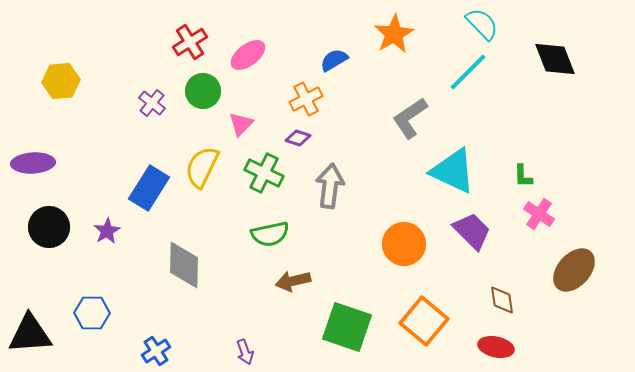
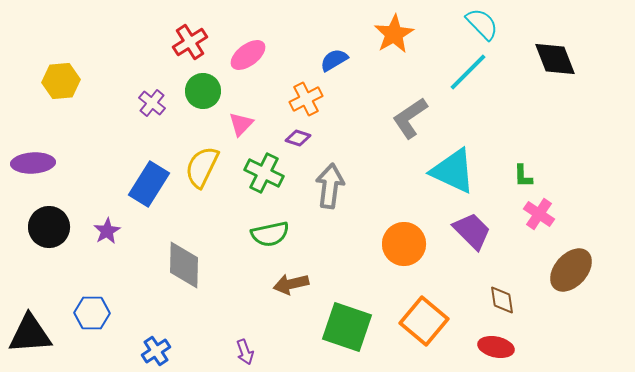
blue rectangle: moved 4 px up
brown ellipse: moved 3 px left
brown arrow: moved 2 px left, 3 px down
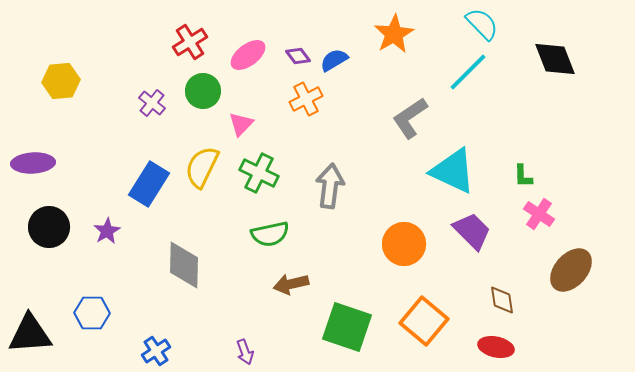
purple diamond: moved 82 px up; rotated 35 degrees clockwise
green cross: moved 5 px left
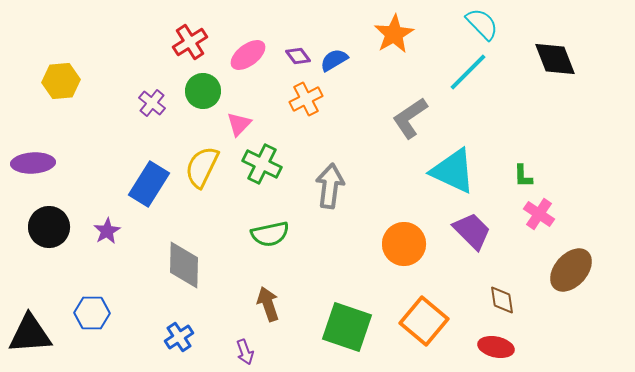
pink triangle: moved 2 px left
green cross: moved 3 px right, 9 px up
brown arrow: moved 23 px left, 20 px down; rotated 84 degrees clockwise
blue cross: moved 23 px right, 14 px up
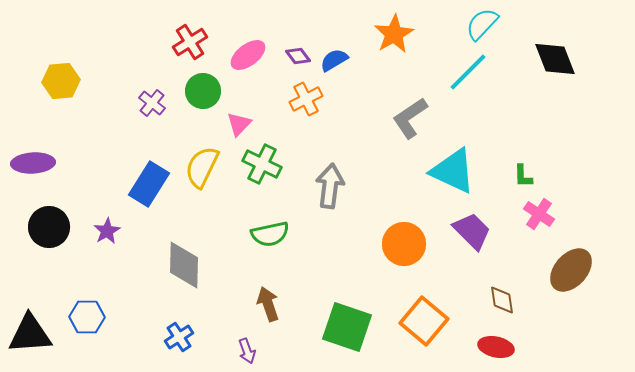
cyan semicircle: rotated 93 degrees counterclockwise
blue hexagon: moved 5 px left, 4 px down
purple arrow: moved 2 px right, 1 px up
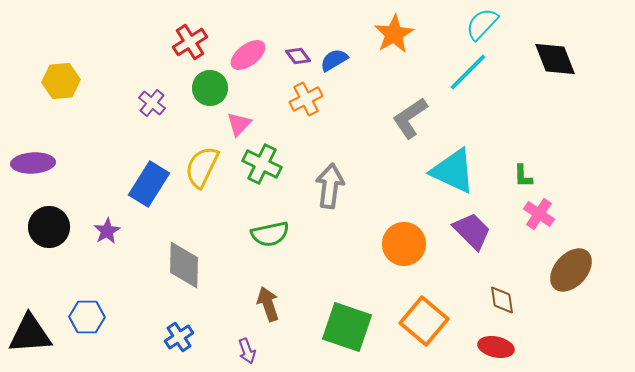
green circle: moved 7 px right, 3 px up
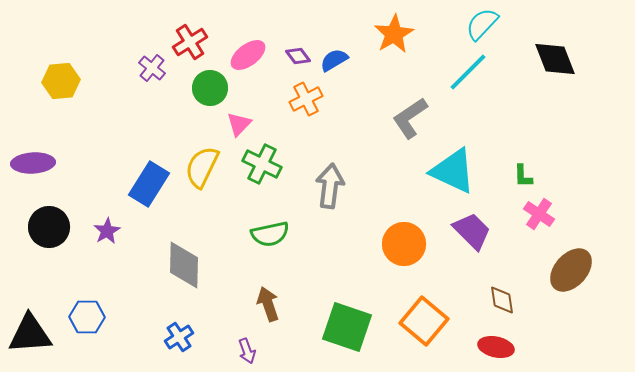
purple cross: moved 35 px up
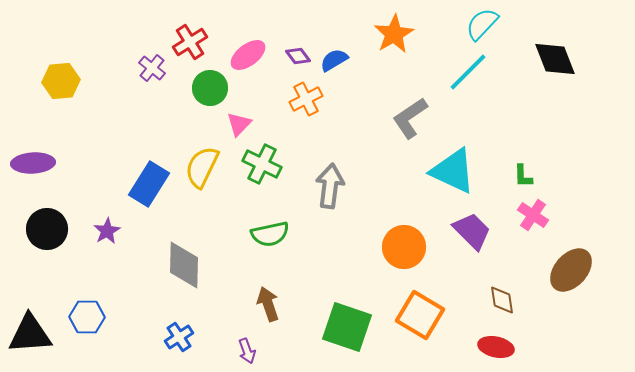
pink cross: moved 6 px left, 1 px down
black circle: moved 2 px left, 2 px down
orange circle: moved 3 px down
orange square: moved 4 px left, 6 px up; rotated 9 degrees counterclockwise
